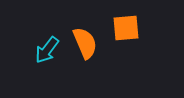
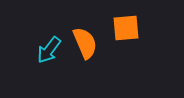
cyan arrow: moved 2 px right
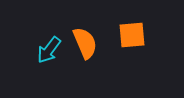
orange square: moved 6 px right, 7 px down
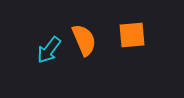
orange semicircle: moved 1 px left, 3 px up
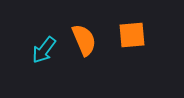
cyan arrow: moved 5 px left
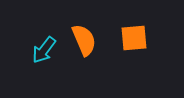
orange square: moved 2 px right, 3 px down
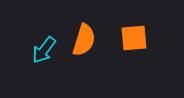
orange semicircle: rotated 40 degrees clockwise
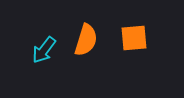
orange semicircle: moved 2 px right
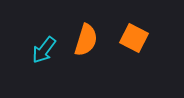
orange square: rotated 32 degrees clockwise
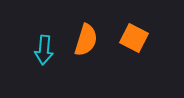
cyan arrow: rotated 32 degrees counterclockwise
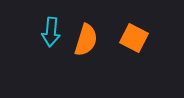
cyan arrow: moved 7 px right, 18 px up
